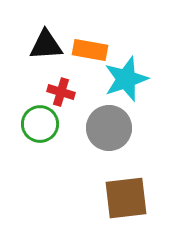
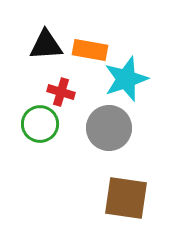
brown square: rotated 15 degrees clockwise
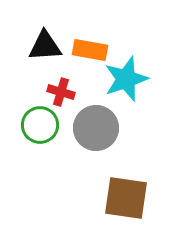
black triangle: moved 1 px left, 1 px down
green circle: moved 1 px down
gray circle: moved 13 px left
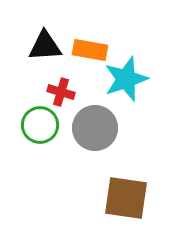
gray circle: moved 1 px left
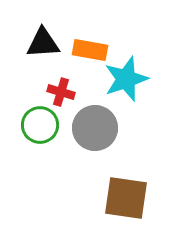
black triangle: moved 2 px left, 3 px up
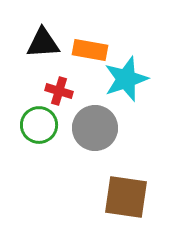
red cross: moved 2 px left, 1 px up
green circle: moved 1 px left
brown square: moved 1 px up
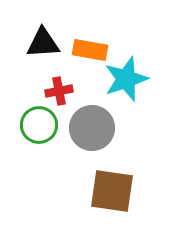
red cross: rotated 28 degrees counterclockwise
gray circle: moved 3 px left
brown square: moved 14 px left, 6 px up
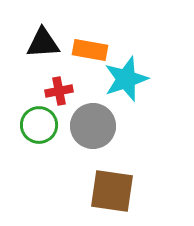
gray circle: moved 1 px right, 2 px up
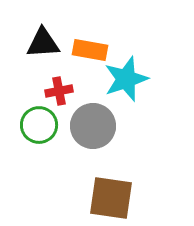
brown square: moved 1 px left, 7 px down
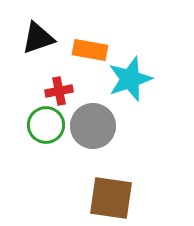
black triangle: moved 5 px left, 5 px up; rotated 15 degrees counterclockwise
cyan star: moved 4 px right
green circle: moved 7 px right
